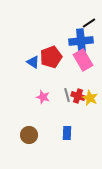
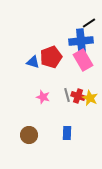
blue triangle: rotated 16 degrees counterclockwise
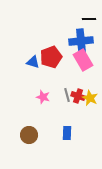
black line: moved 4 px up; rotated 32 degrees clockwise
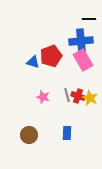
red pentagon: moved 1 px up
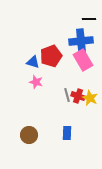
pink star: moved 7 px left, 15 px up
